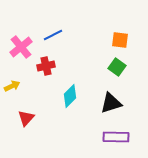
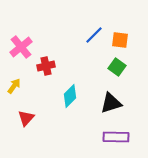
blue line: moved 41 px right; rotated 18 degrees counterclockwise
yellow arrow: moved 2 px right; rotated 28 degrees counterclockwise
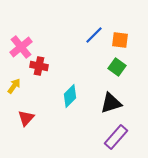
red cross: moved 7 px left; rotated 24 degrees clockwise
purple rectangle: rotated 50 degrees counterclockwise
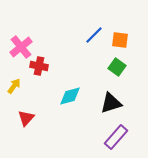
cyan diamond: rotated 30 degrees clockwise
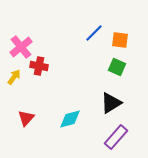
blue line: moved 2 px up
green square: rotated 12 degrees counterclockwise
yellow arrow: moved 9 px up
cyan diamond: moved 23 px down
black triangle: rotated 15 degrees counterclockwise
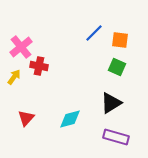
purple rectangle: rotated 65 degrees clockwise
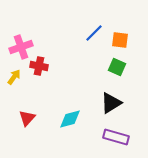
pink cross: rotated 20 degrees clockwise
red triangle: moved 1 px right
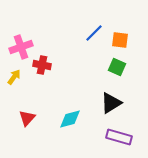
red cross: moved 3 px right, 1 px up
purple rectangle: moved 3 px right
